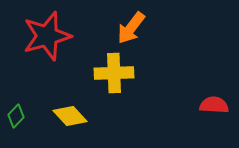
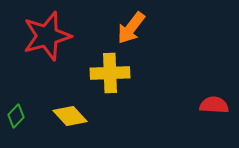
yellow cross: moved 4 px left
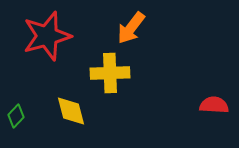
yellow diamond: moved 1 px right, 5 px up; rotated 28 degrees clockwise
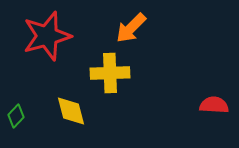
orange arrow: rotated 8 degrees clockwise
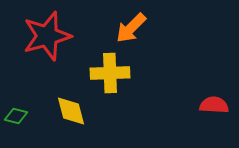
green diamond: rotated 60 degrees clockwise
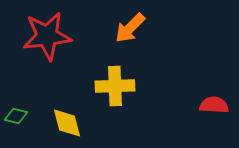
orange arrow: moved 1 px left
red star: rotated 9 degrees clockwise
yellow cross: moved 5 px right, 13 px down
yellow diamond: moved 4 px left, 12 px down
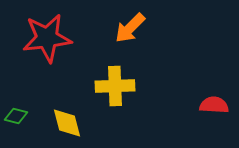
red star: moved 2 px down
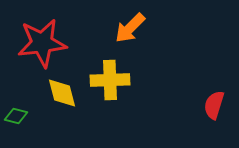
red star: moved 5 px left, 5 px down
yellow cross: moved 5 px left, 6 px up
red semicircle: rotated 76 degrees counterclockwise
yellow diamond: moved 5 px left, 30 px up
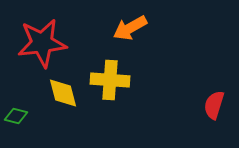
orange arrow: rotated 16 degrees clockwise
yellow cross: rotated 6 degrees clockwise
yellow diamond: moved 1 px right
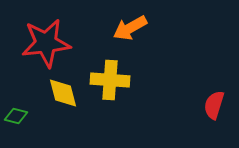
red star: moved 4 px right
